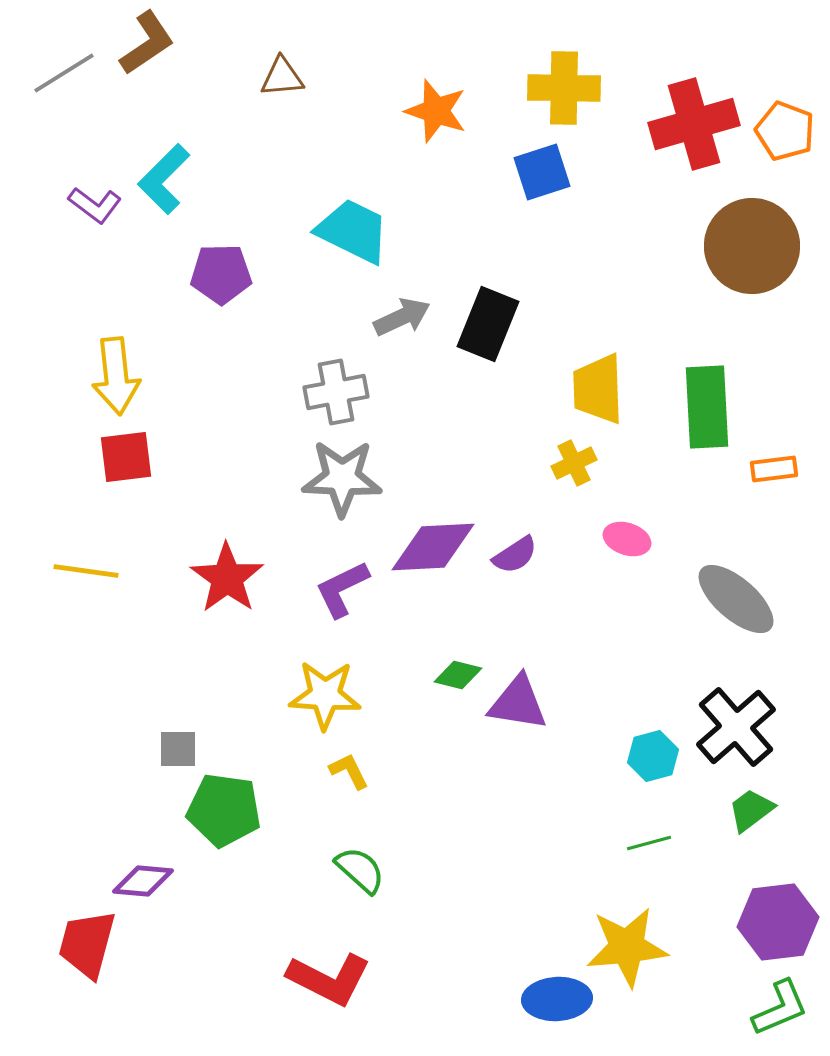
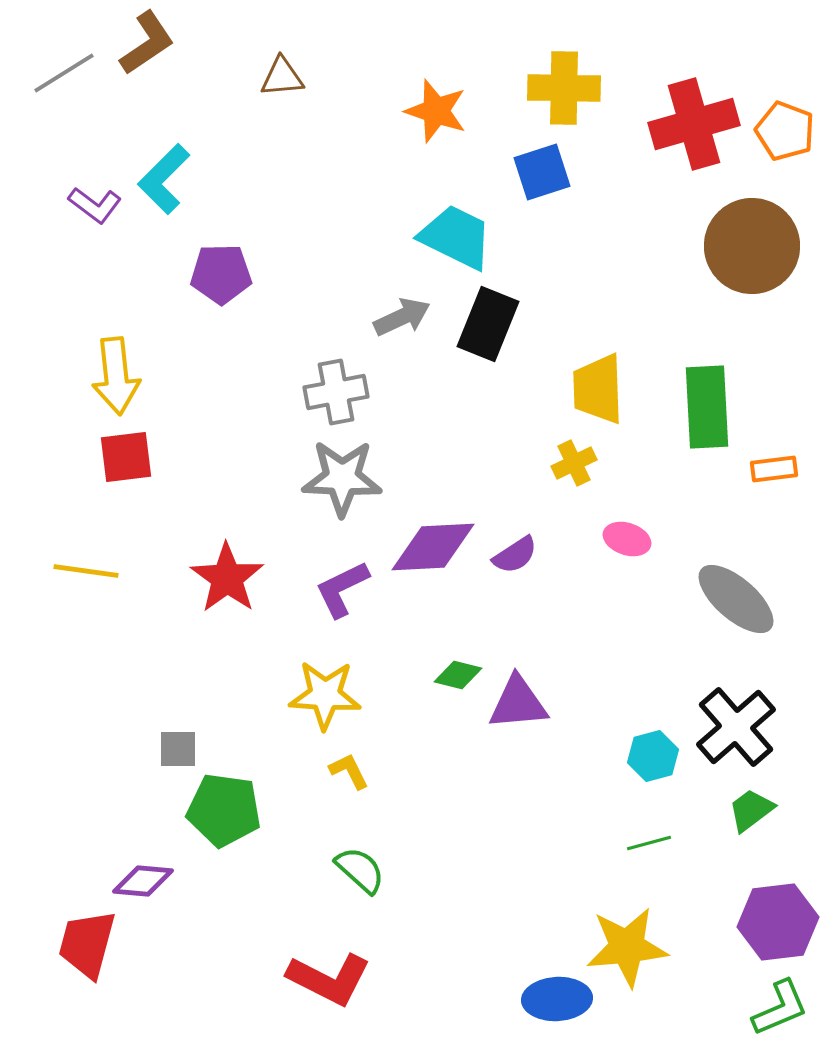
cyan trapezoid at (353, 231): moved 103 px right, 6 px down
purple triangle at (518, 703): rotated 14 degrees counterclockwise
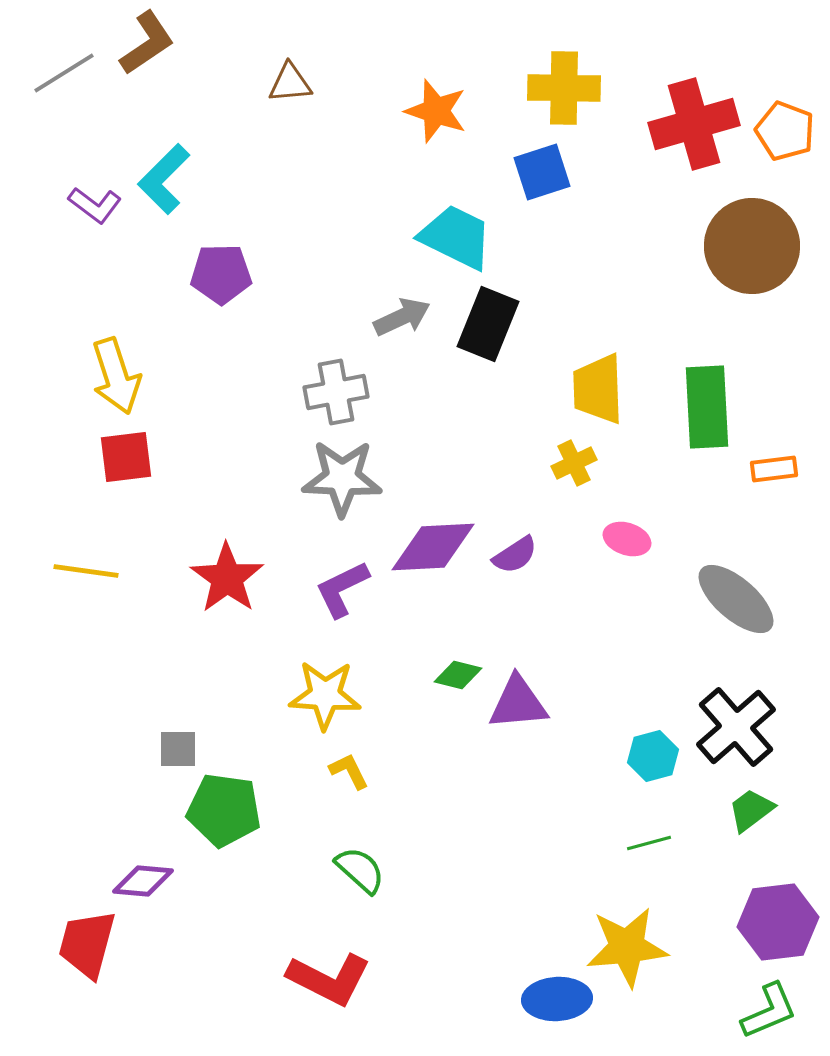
brown triangle at (282, 77): moved 8 px right, 6 px down
yellow arrow at (116, 376): rotated 12 degrees counterclockwise
green L-shape at (780, 1008): moved 11 px left, 3 px down
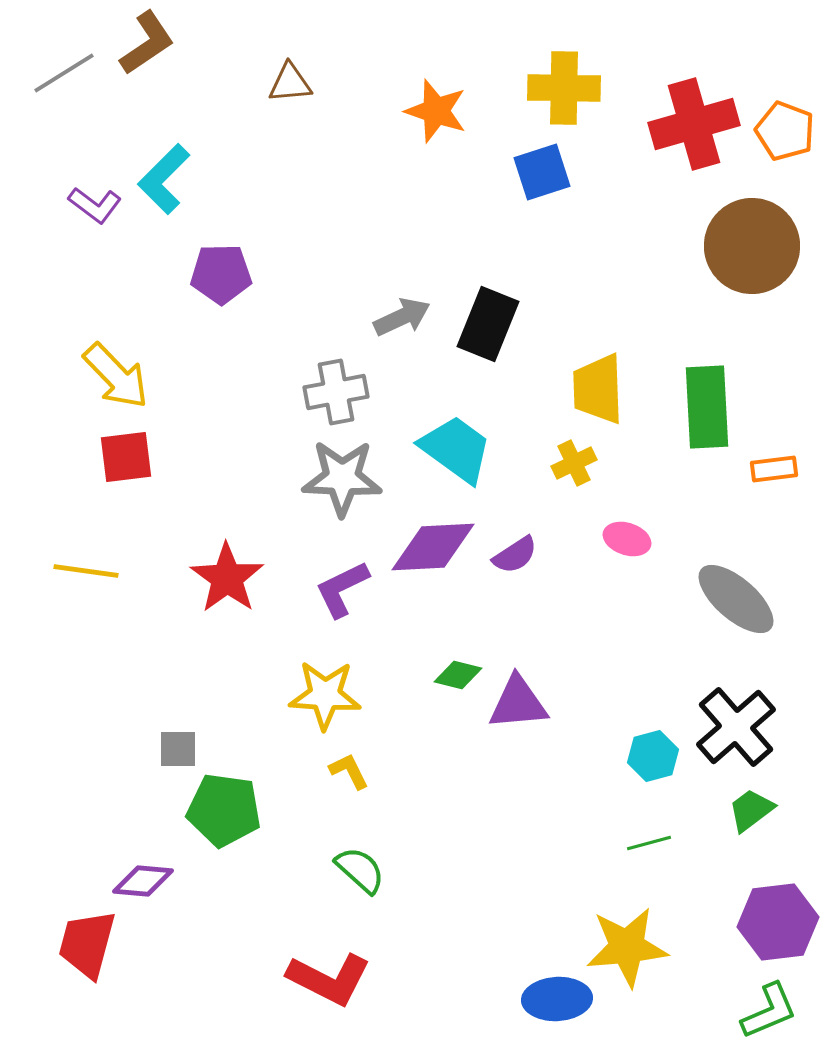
cyan trapezoid at (456, 237): moved 212 px down; rotated 10 degrees clockwise
yellow arrow at (116, 376): rotated 26 degrees counterclockwise
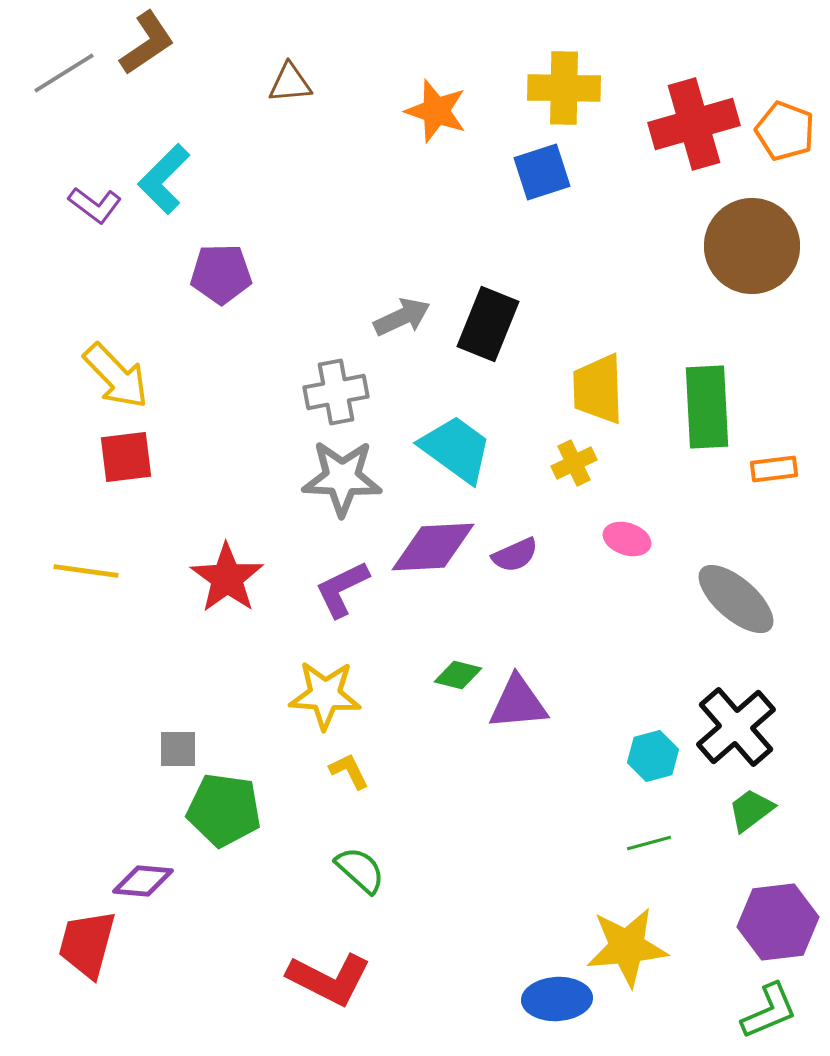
purple semicircle at (515, 555): rotated 9 degrees clockwise
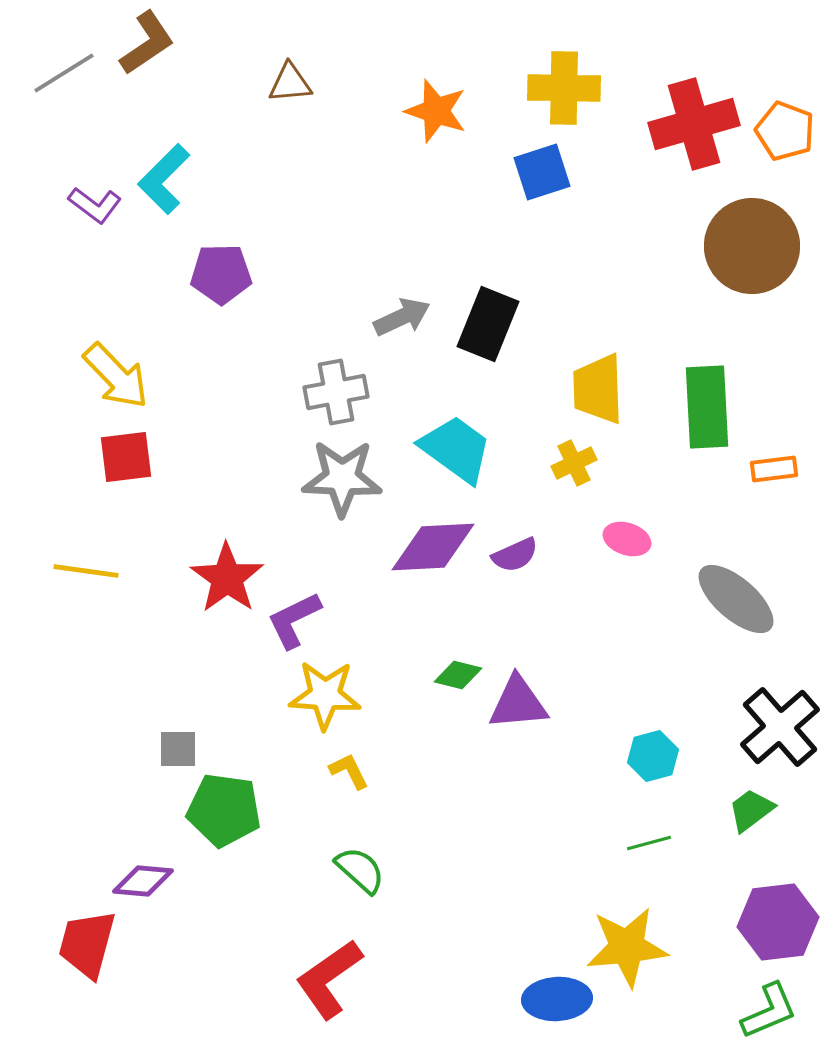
purple L-shape at (342, 589): moved 48 px left, 31 px down
black cross at (736, 727): moved 44 px right
red L-shape at (329, 979): rotated 118 degrees clockwise
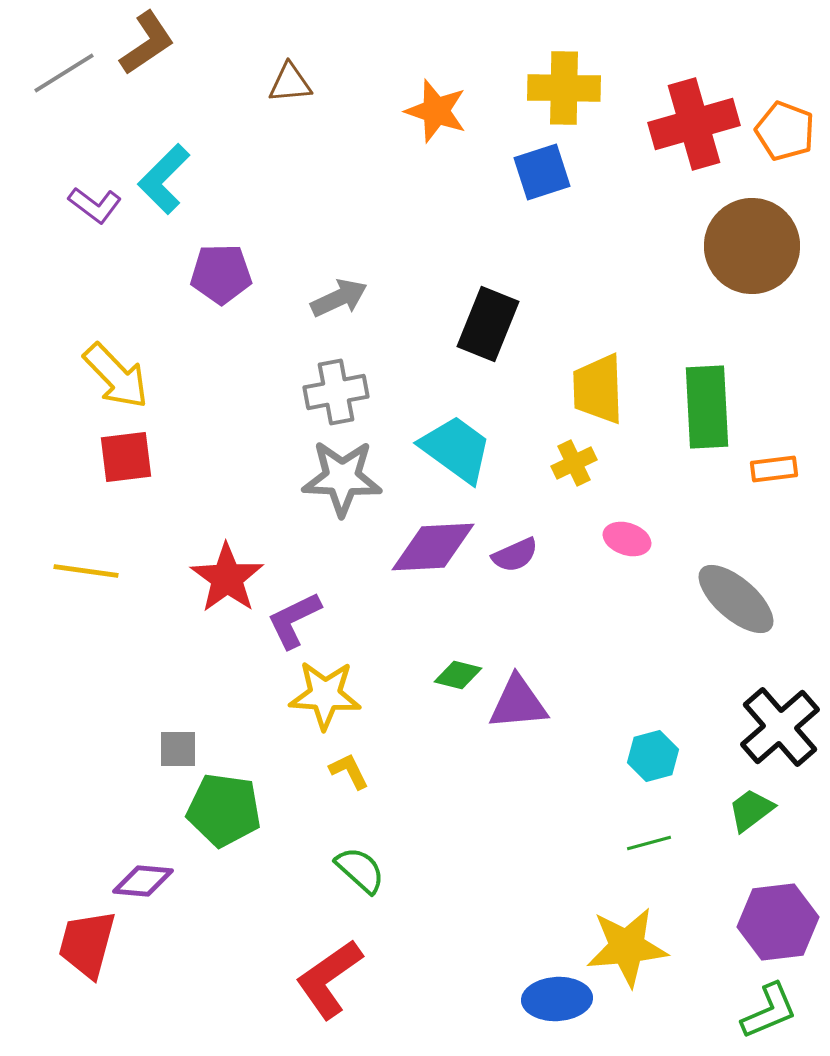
gray arrow at (402, 317): moved 63 px left, 19 px up
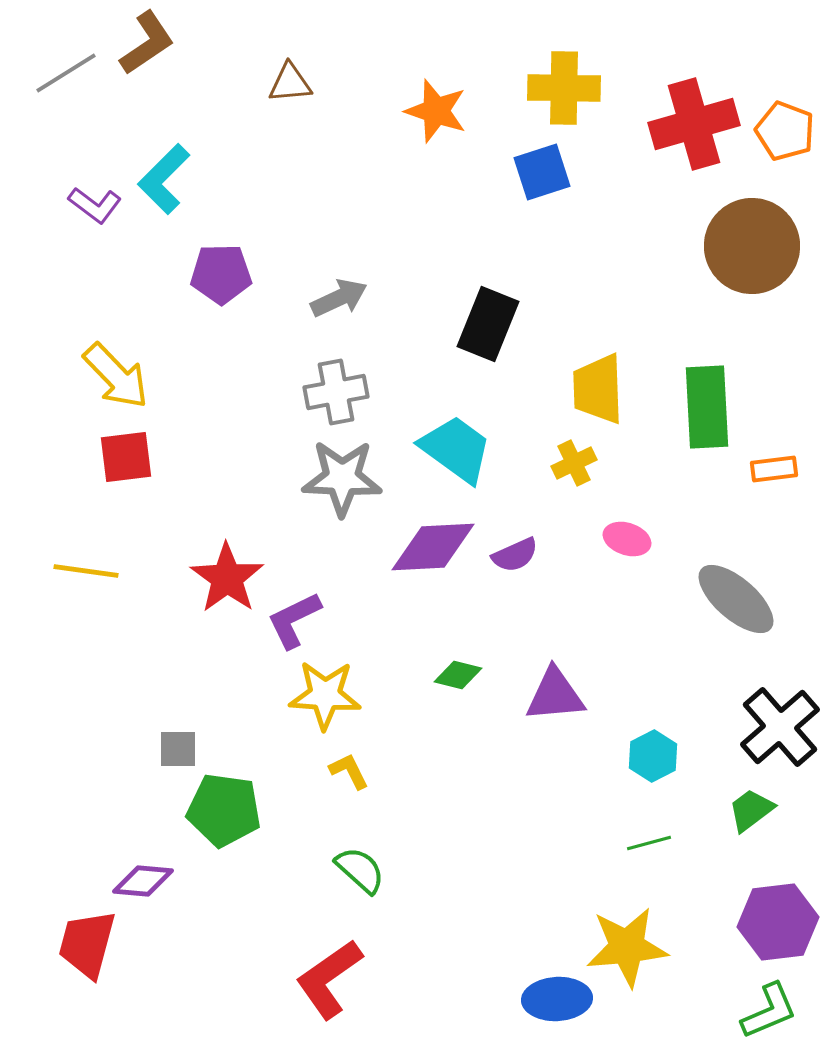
gray line at (64, 73): moved 2 px right
purple triangle at (518, 703): moved 37 px right, 8 px up
cyan hexagon at (653, 756): rotated 12 degrees counterclockwise
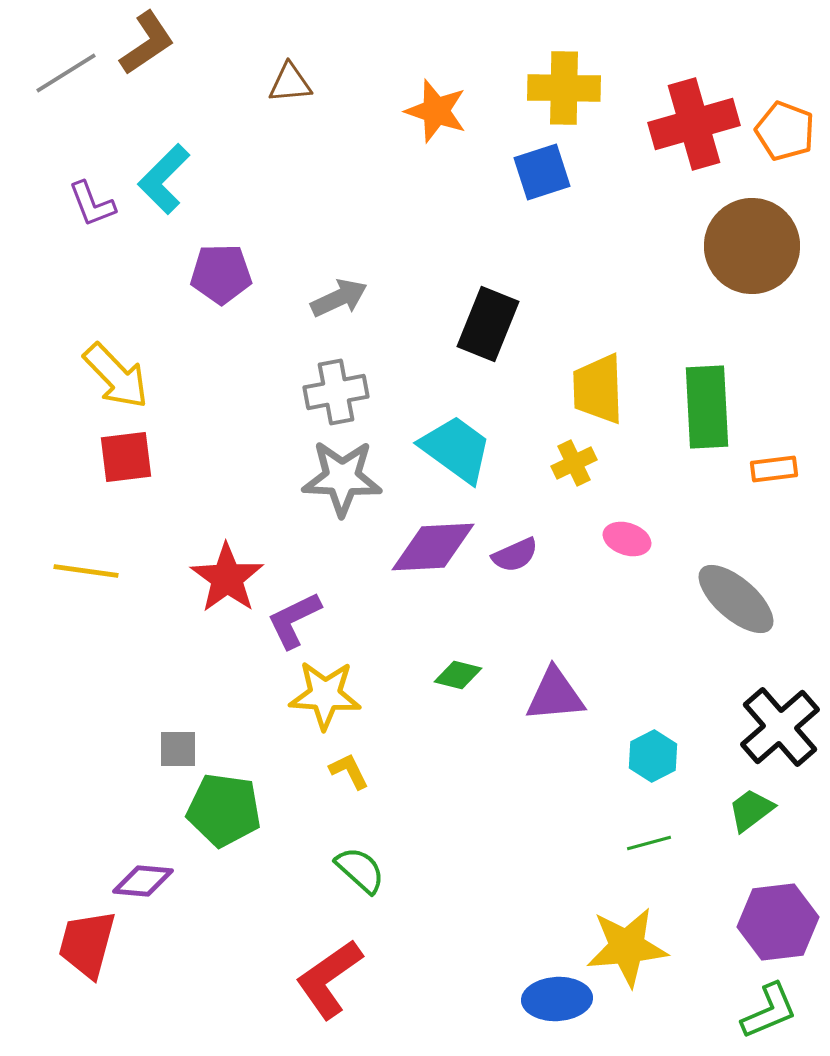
purple L-shape at (95, 205): moved 3 px left, 1 px up; rotated 32 degrees clockwise
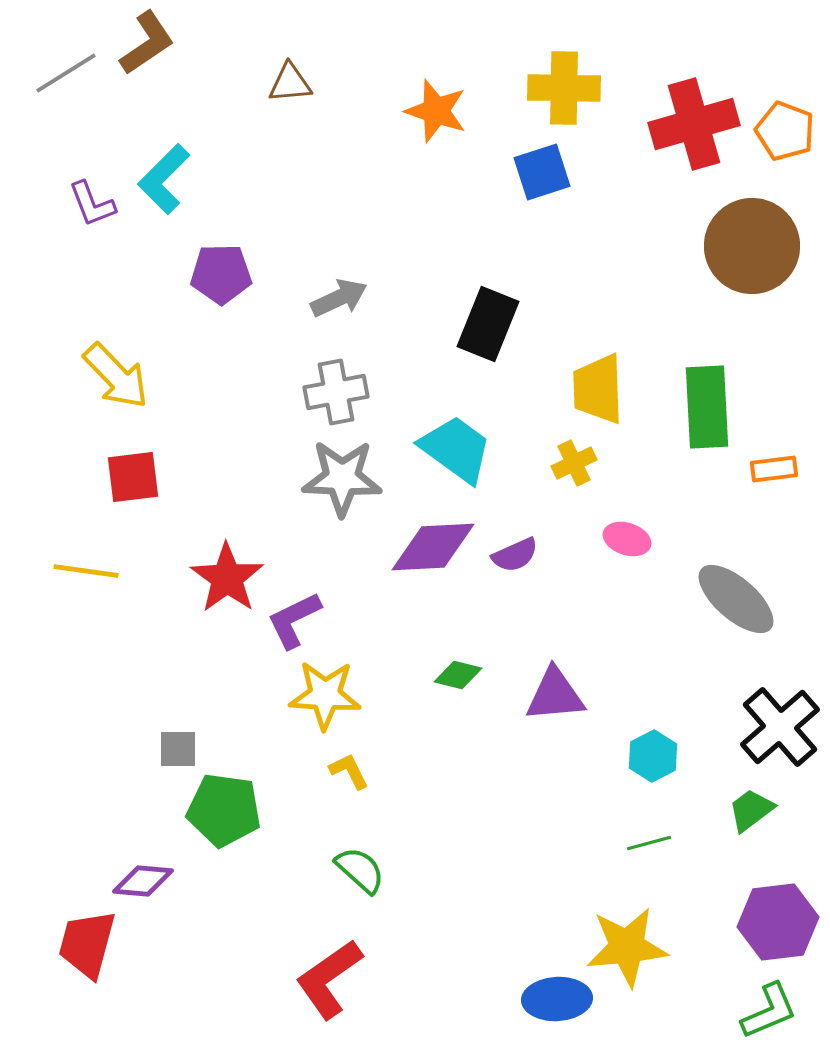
red square at (126, 457): moved 7 px right, 20 px down
